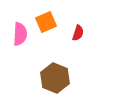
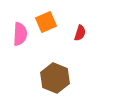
red semicircle: moved 2 px right
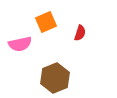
pink semicircle: moved 10 px down; rotated 75 degrees clockwise
brown hexagon: rotated 16 degrees clockwise
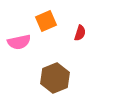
orange square: moved 1 px up
pink semicircle: moved 1 px left, 2 px up
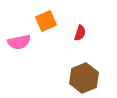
brown hexagon: moved 29 px right
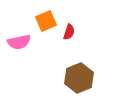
red semicircle: moved 11 px left, 1 px up
brown hexagon: moved 5 px left
